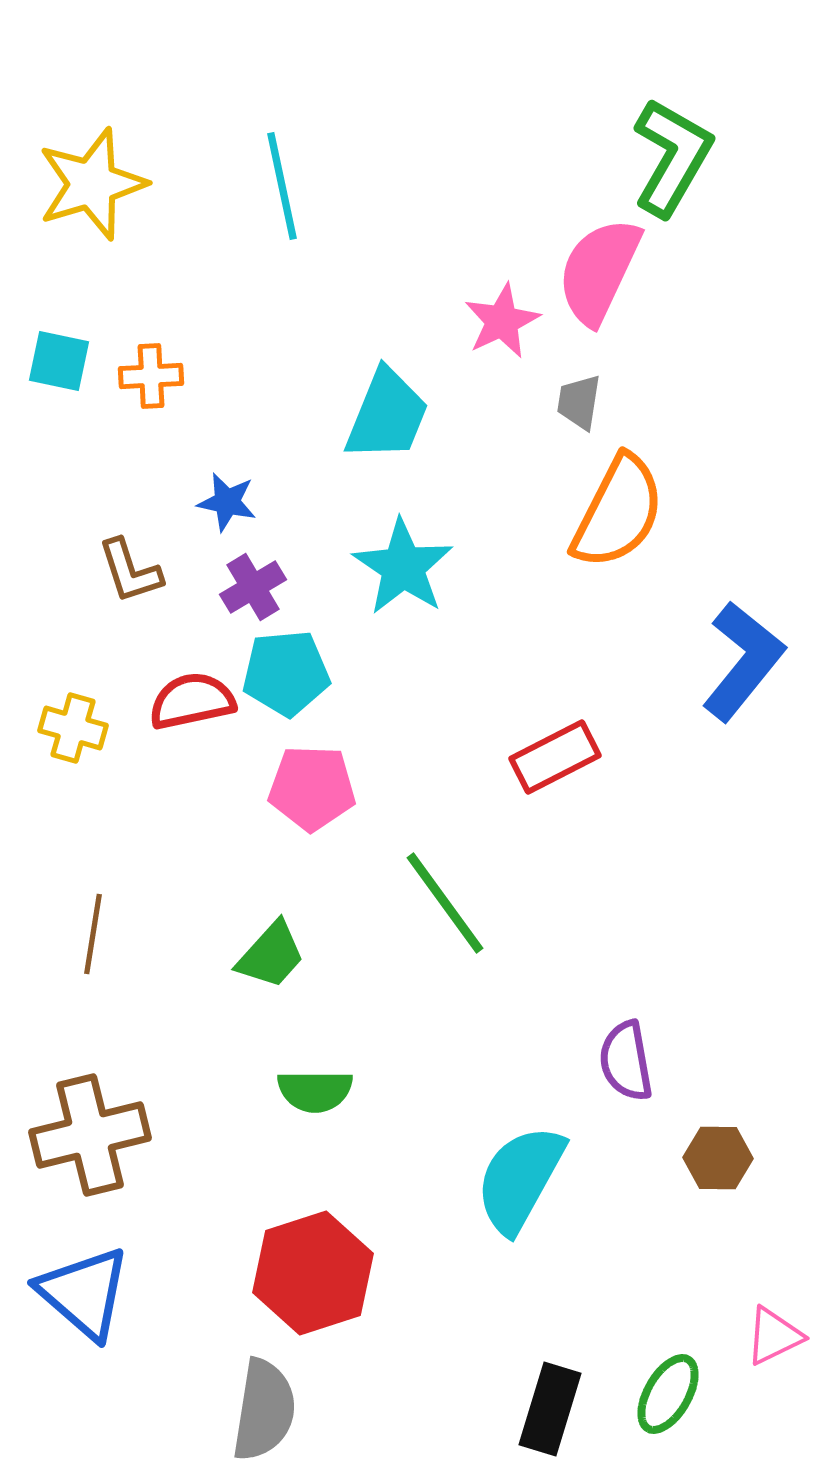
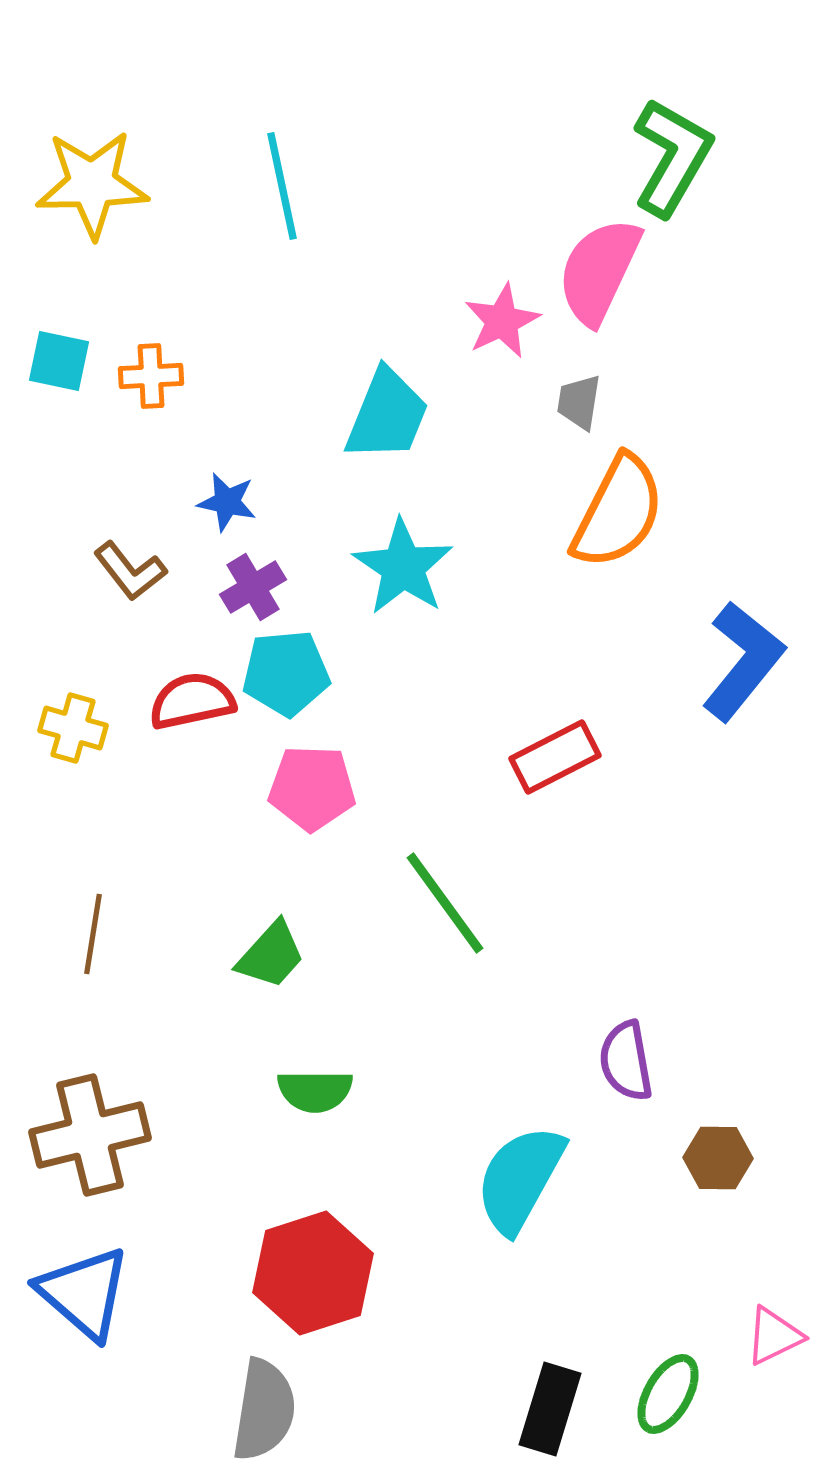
yellow star: rotated 16 degrees clockwise
brown L-shape: rotated 20 degrees counterclockwise
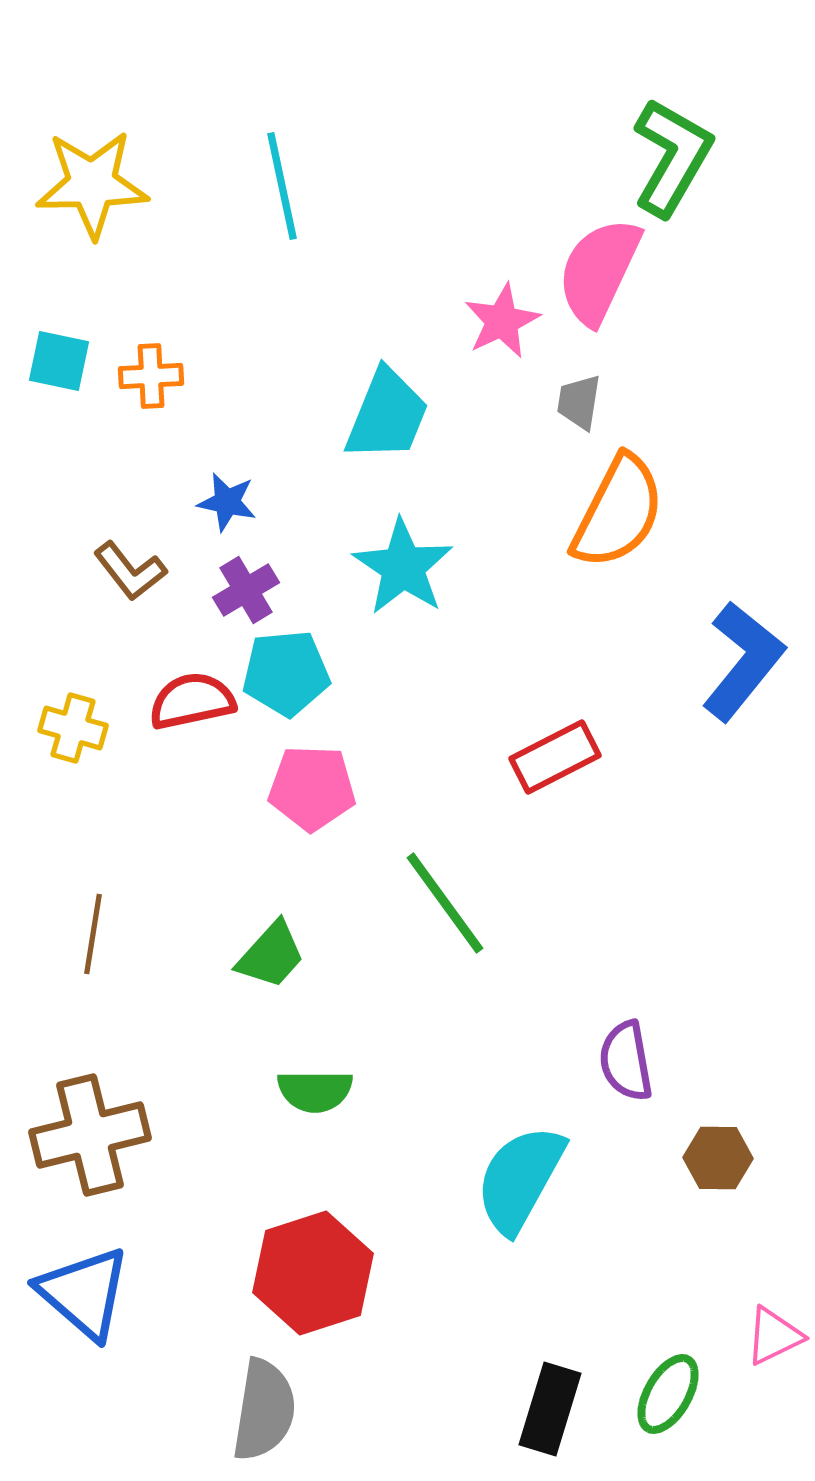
purple cross: moved 7 px left, 3 px down
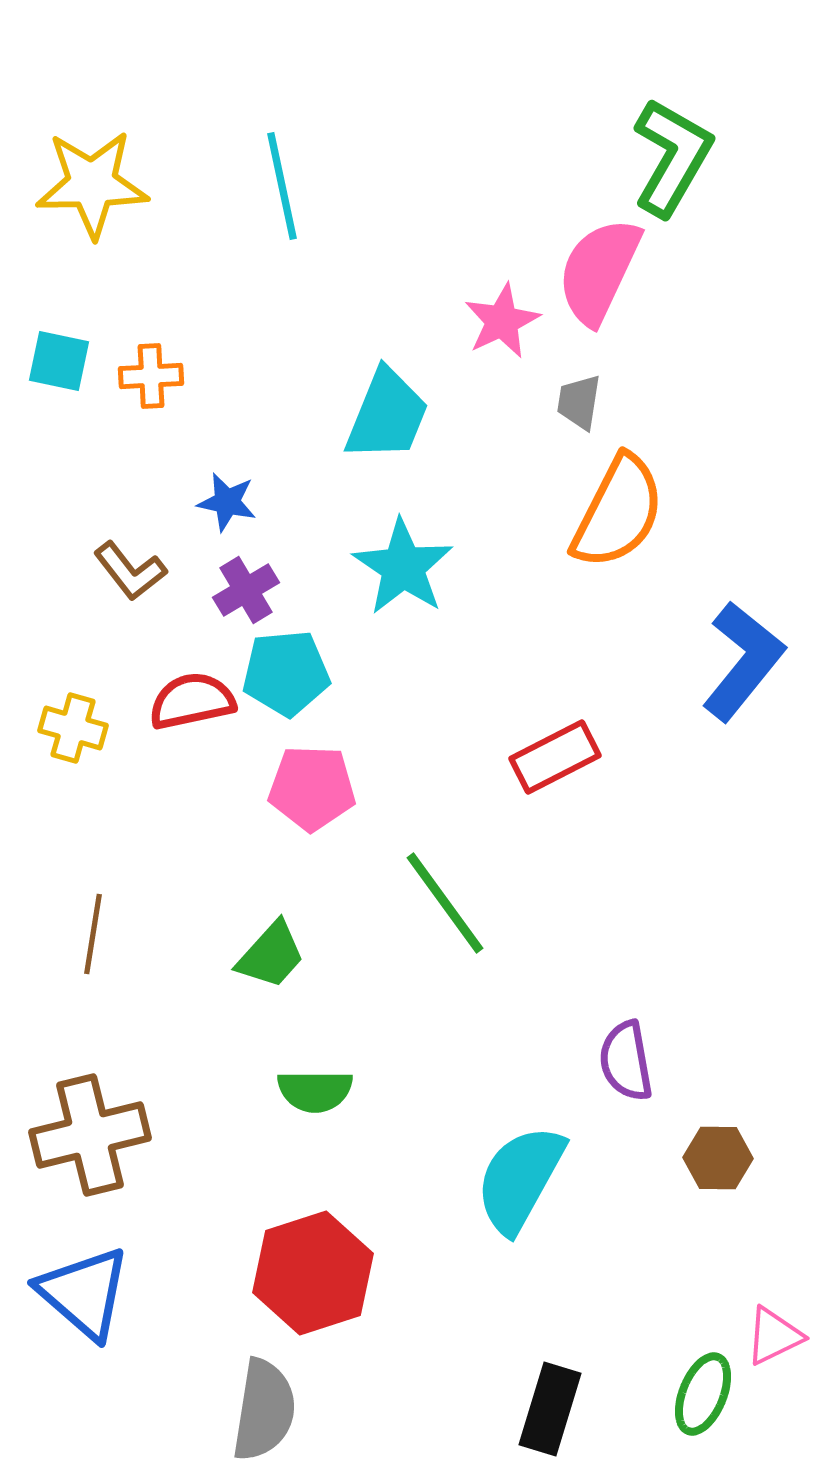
green ellipse: moved 35 px right; rotated 8 degrees counterclockwise
